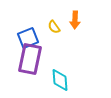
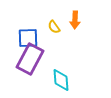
blue square: rotated 20 degrees clockwise
purple rectangle: rotated 16 degrees clockwise
cyan diamond: moved 1 px right
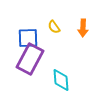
orange arrow: moved 8 px right, 8 px down
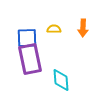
yellow semicircle: moved 2 px down; rotated 128 degrees clockwise
blue square: moved 1 px left
purple rectangle: rotated 40 degrees counterclockwise
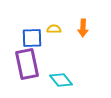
blue square: moved 5 px right
purple rectangle: moved 3 px left, 5 px down
cyan diamond: rotated 35 degrees counterclockwise
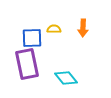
cyan diamond: moved 5 px right, 2 px up
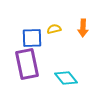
yellow semicircle: rotated 16 degrees counterclockwise
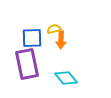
orange arrow: moved 22 px left, 12 px down
